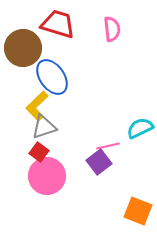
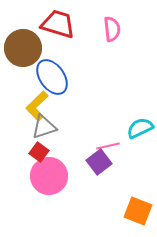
pink circle: moved 2 px right
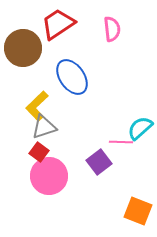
red trapezoid: rotated 51 degrees counterclockwise
blue ellipse: moved 20 px right
cyan semicircle: rotated 16 degrees counterclockwise
pink line: moved 13 px right, 4 px up; rotated 15 degrees clockwise
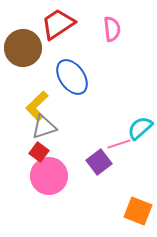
pink line: moved 2 px left, 2 px down; rotated 20 degrees counterclockwise
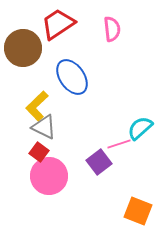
gray triangle: rotated 44 degrees clockwise
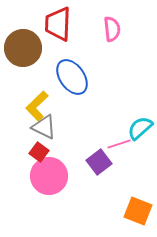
red trapezoid: rotated 54 degrees counterclockwise
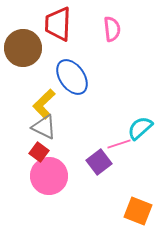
yellow L-shape: moved 7 px right, 2 px up
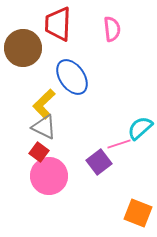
orange square: moved 2 px down
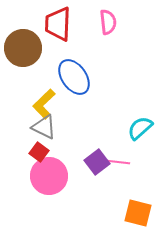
pink semicircle: moved 4 px left, 7 px up
blue ellipse: moved 2 px right
pink line: moved 1 px left, 18 px down; rotated 25 degrees clockwise
purple square: moved 2 px left
orange square: rotated 8 degrees counterclockwise
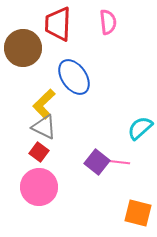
purple square: rotated 15 degrees counterclockwise
pink circle: moved 10 px left, 11 px down
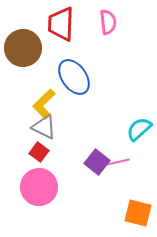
red trapezoid: moved 3 px right
cyan semicircle: moved 1 px left, 1 px down
pink line: rotated 20 degrees counterclockwise
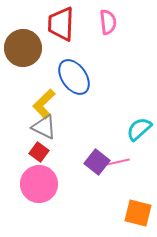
pink circle: moved 3 px up
